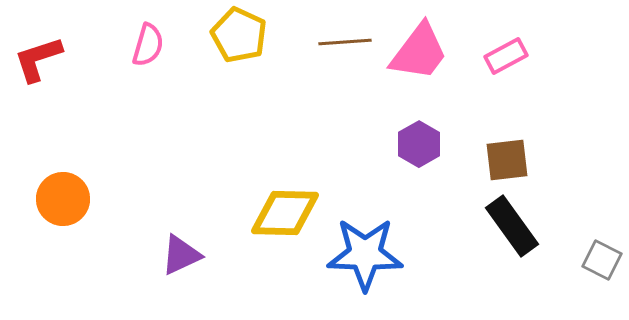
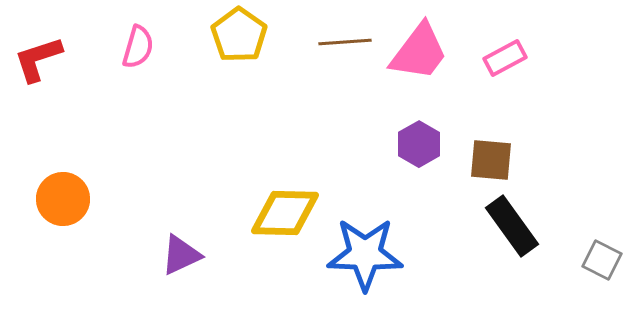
yellow pentagon: rotated 10 degrees clockwise
pink semicircle: moved 10 px left, 2 px down
pink rectangle: moved 1 px left, 2 px down
brown square: moved 16 px left; rotated 12 degrees clockwise
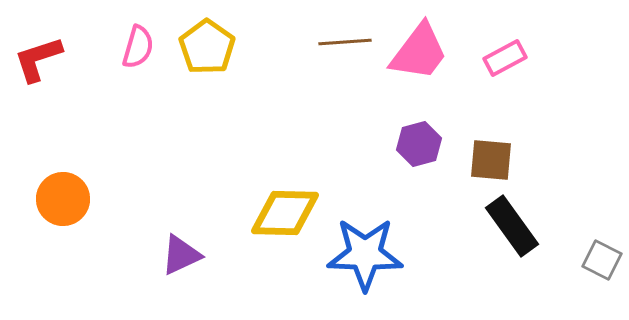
yellow pentagon: moved 32 px left, 12 px down
purple hexagon: rotated 15 degrees clockwise
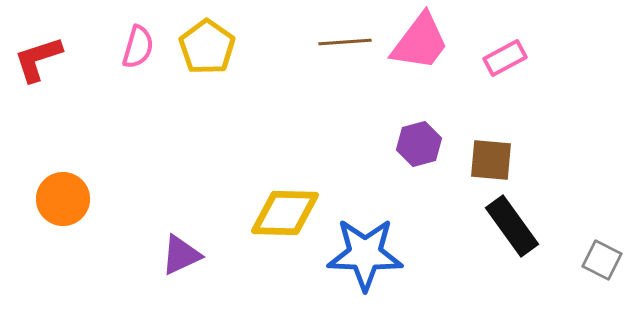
pink trapezoid: moved 1 px right, 10 px up
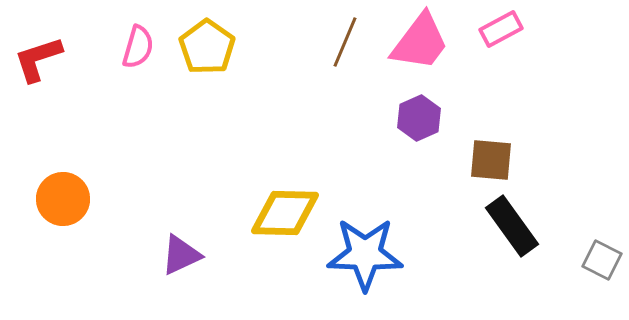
brown line: rotated 63 degrees counterclockwise
pink rectangle: moved 4 px left, 29 px up
purple hexagon: moved 26 px up; rotated 9 degrees counterclockwise
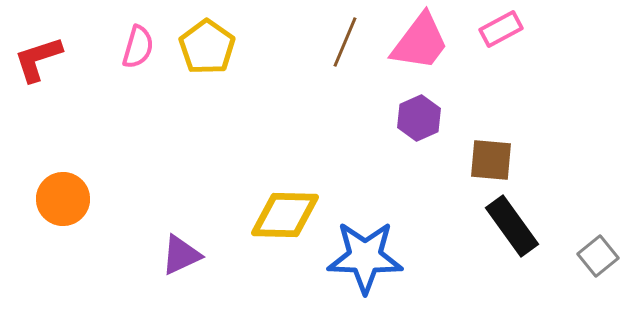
yellow diamond: moved 2 px down
blue star: moved 3 px down
gray square: moved 4 px left, 4 px up; rotated 24 degrees clockwise
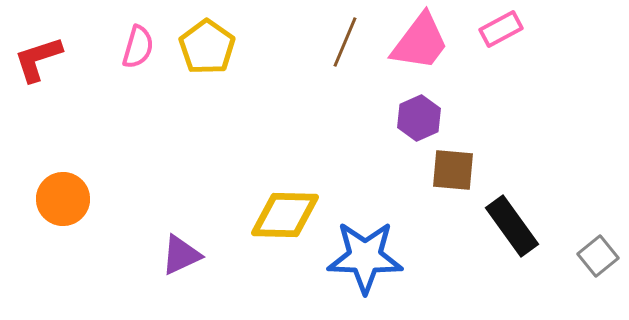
brown square: moved 38 px left, 10 px down
